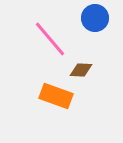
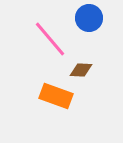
blue circle: moved 6 px left
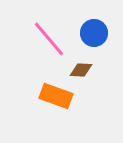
blue circle: moved 5 px right, 15 px down
pink line: moved 1 px left
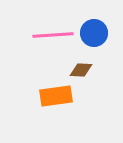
pink line: moved 4 px right, 4 px up; rotated 54 degrees counterclockwise
orange rectangle: rotated 28 degrees counterclockwise
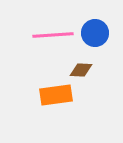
blue circle: moved 1 px right
orange rectangle: moved 1 px up
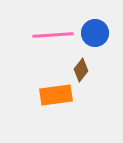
brown diamond: rotated 55 degrees counterclockwise
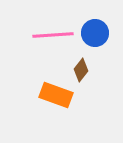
orange rectangle: rotated 28 degrees clockwise
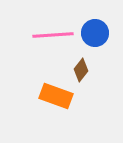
orange rectangle: moved 1 px down
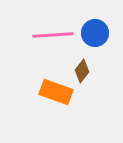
brown diamond: moved 1 px right, 1 px down
orange rectangle: moved 4 px up
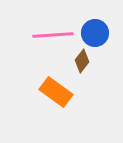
brown diamond: moved 10 px up
orange rectangle: rotated 16 degrees clockwise
